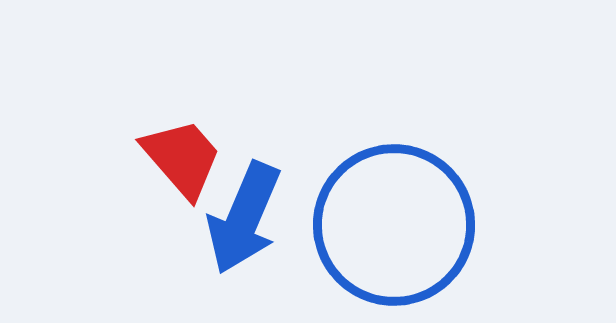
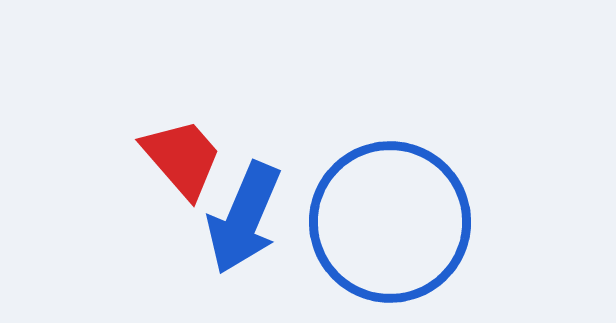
blue circle: moved 4 px left, 3 px up
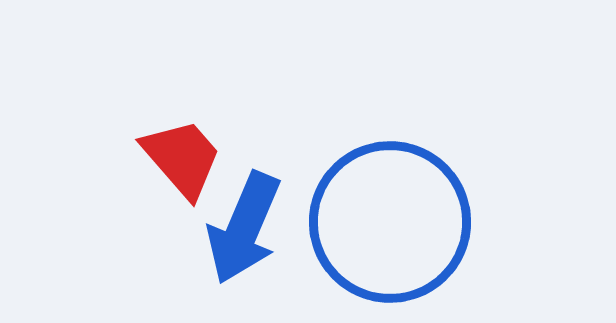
blue arrow: moved 10 px down
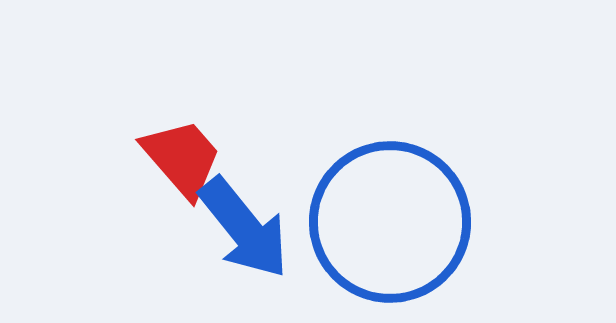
blue arrow: rotated 62 degrees counterclockwise
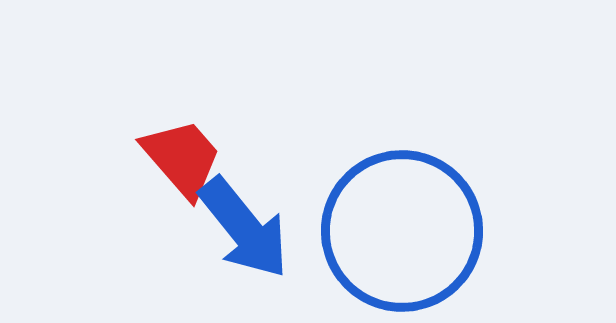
blue circle: moved 12 px right, 9 px down
